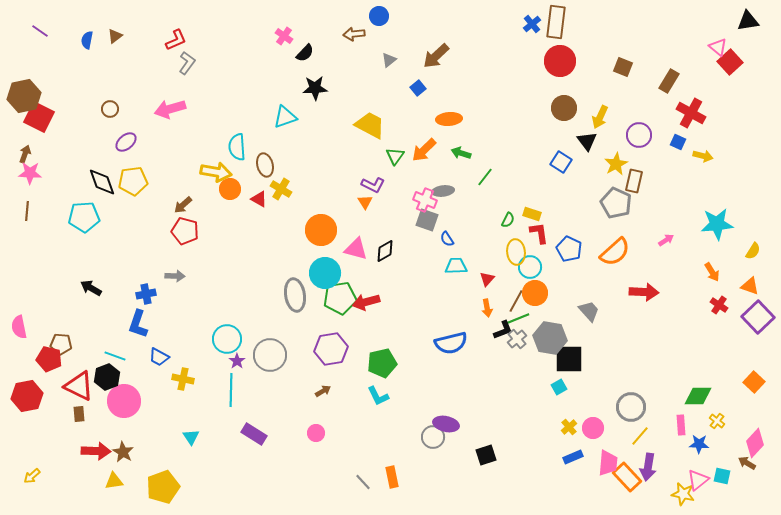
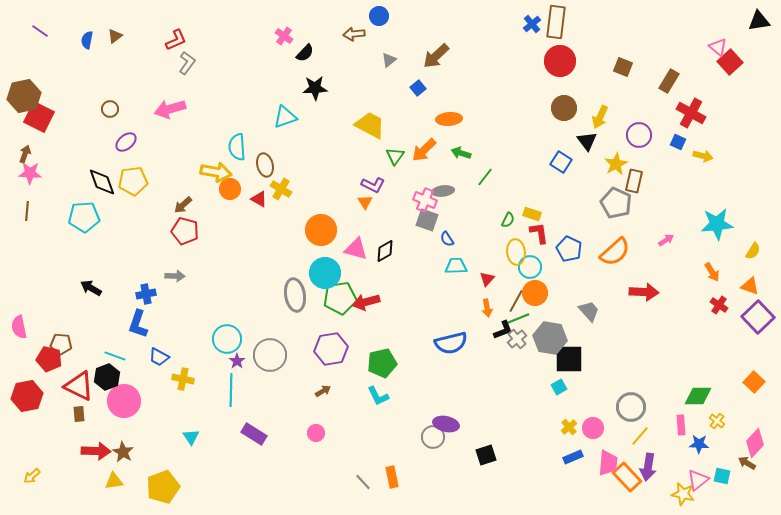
black triangle at (748, 21): moved 11 px right
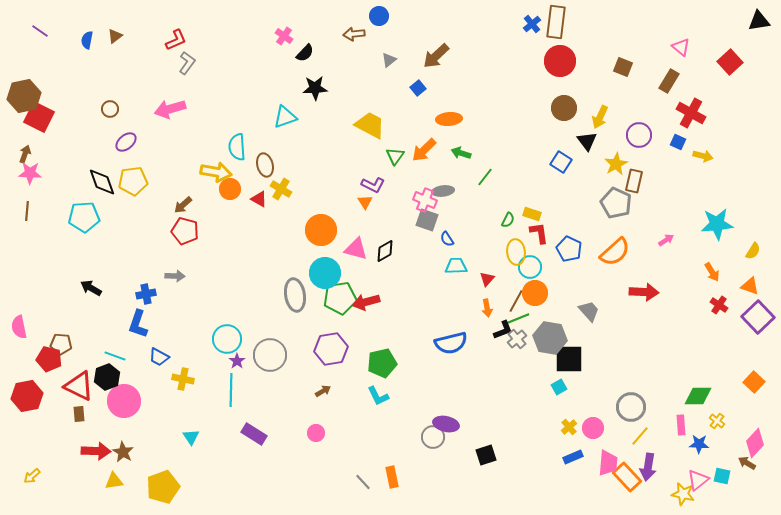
pink triangle at (718, 47): moved 37 px left
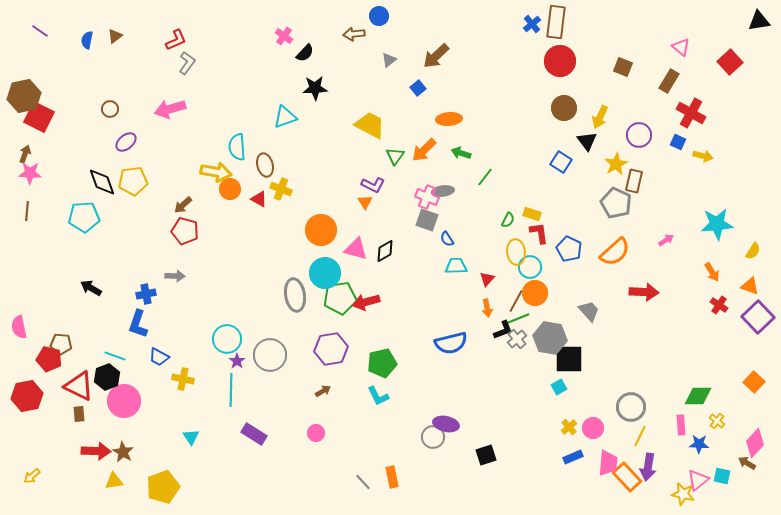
yellow cross at (281, 189): rotated 10 degrees counterclockwise
pink cross at (425, 200): moved 2 px right, 3 px up
yellow line at (640, 436): rotated 15 degrees counterclockwise
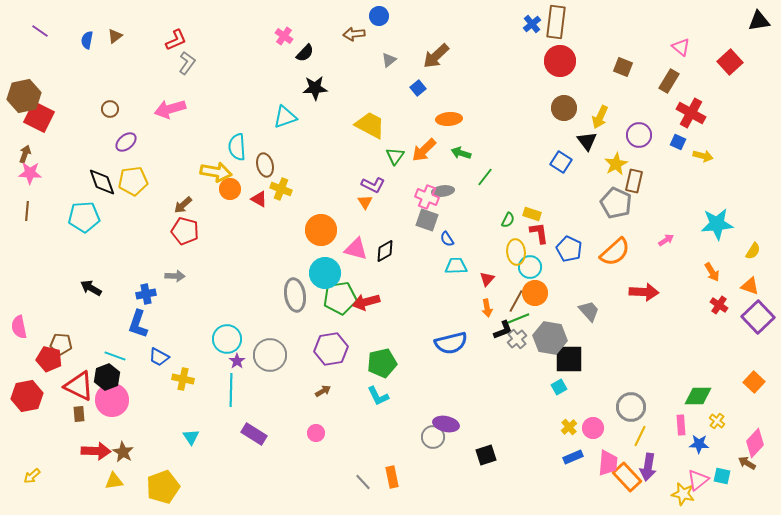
pink circle at (124, 401): moved 12 px left, 1 px up
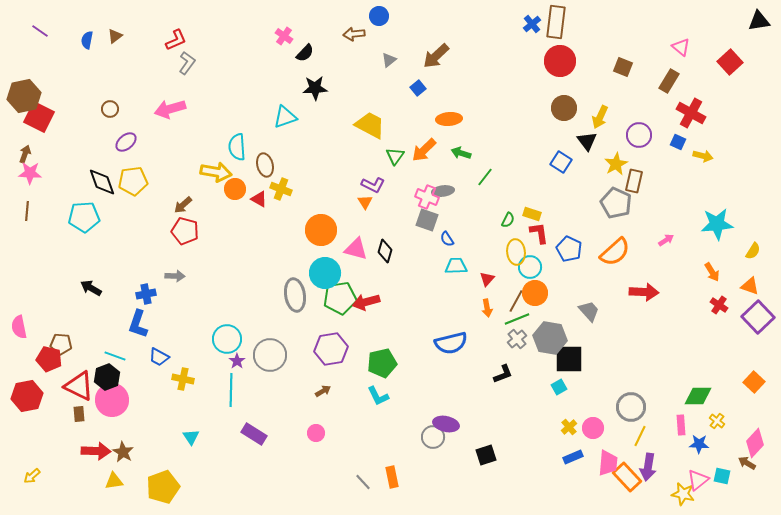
orange circle at (230, 189): moved 5 px right
black diamond at (385, 251): rotated 45 degrees counterclockwise
black L-shape at (503, 330): moved 44 px down
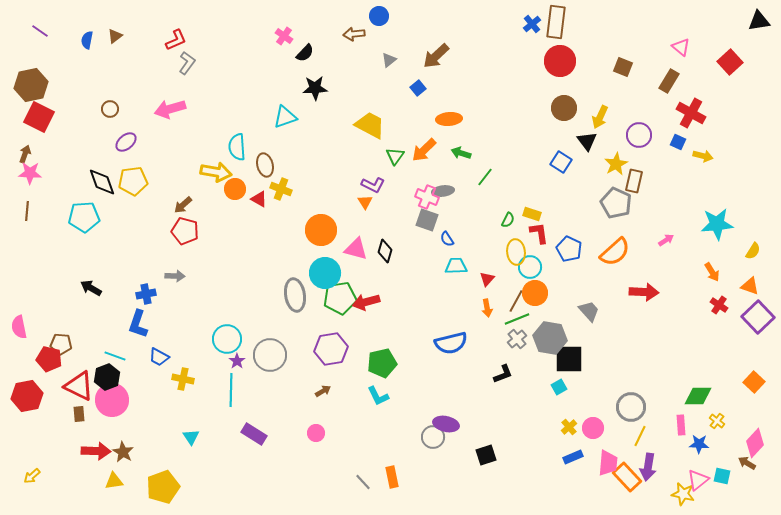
brown hexagon at (24, 96): moved 7 px right, 11 px up
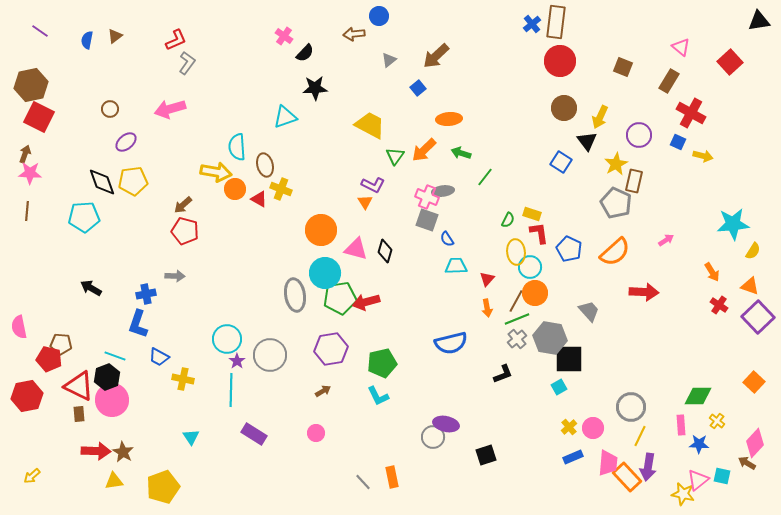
cyan star at (717, 224): moved 16 px right
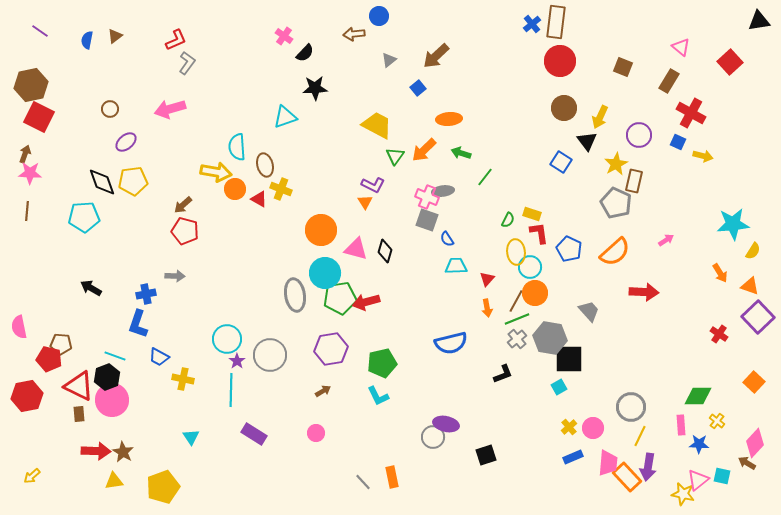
yellow trapezoid at (370, 125): moved 7 px right
orange arrow at (712, 272): moved 8 px right, 1 px down
red cross at (719, 305): moved 29 px down
